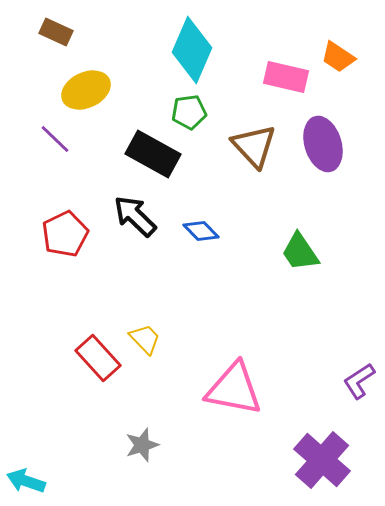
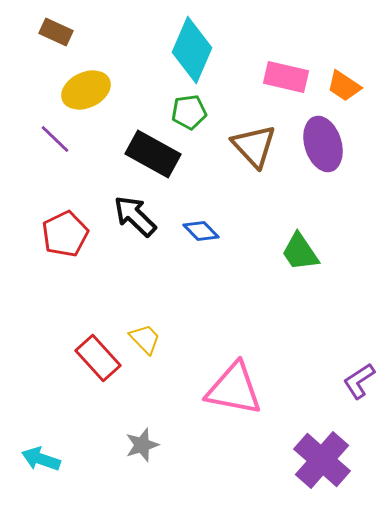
orange trapezoid: moved 6 px right, 29 px down
cyan arrow: moved 15 px right, 22 px up
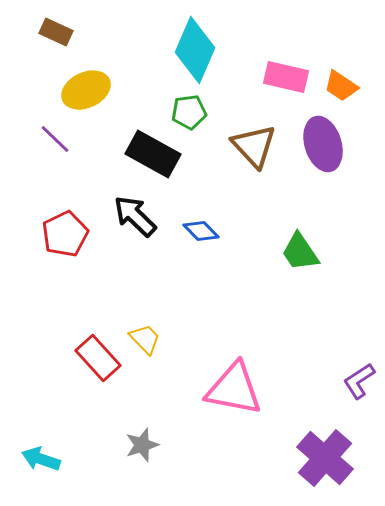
cyan diamond: moved 3 px right
orange trapezoid: moved 3 px left
purple cross: moved 3 px right, 2 px up
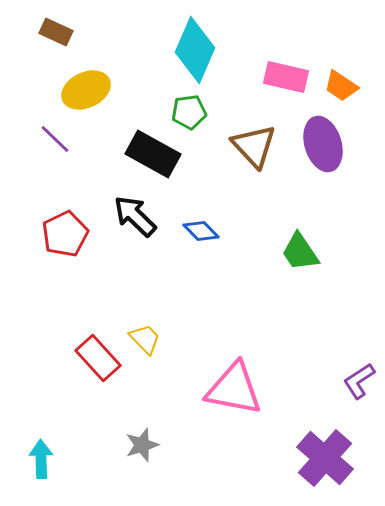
cyan arrow: rotated 69 degrees clockwise
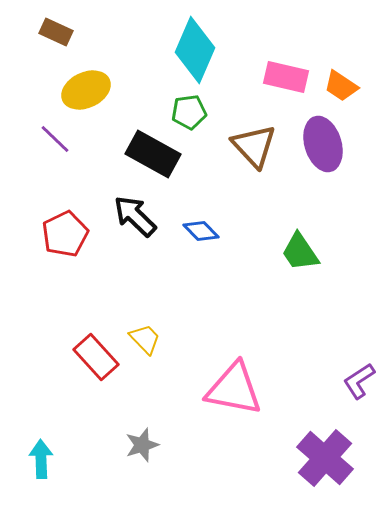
red rectangle: moved 2 px left, 1 px up
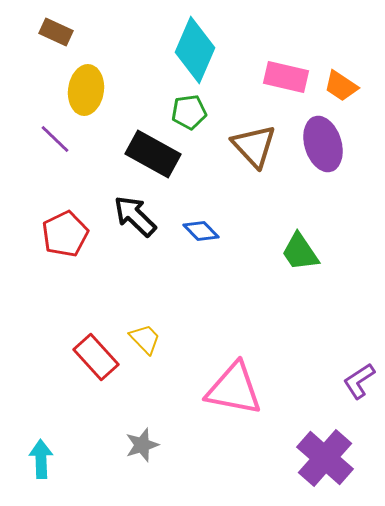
yellow ellipse: rotated 57 degrees counterclockwise
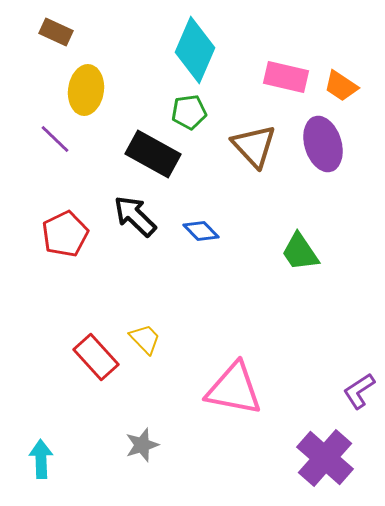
purple L-shape: moved 10 px down
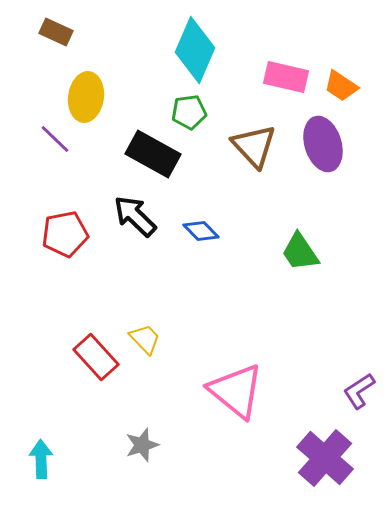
yellow ellipse: moved 7 px down
red pentagon: rotated 15 degrees clockwise
pink triangle: moved 2 px right, 2 px down; rotated 28 degrees clockwise
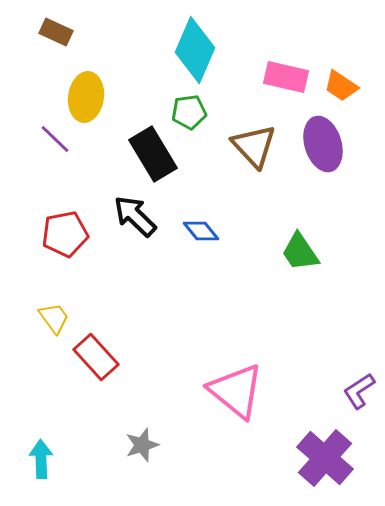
black rectangle: rotated 30 degrees clockwise
blue diamond: rotated 6 degrees clockwise
yellow trapezoid: moved 91 px left, 21 px up; rotated 8 degrees clockwise
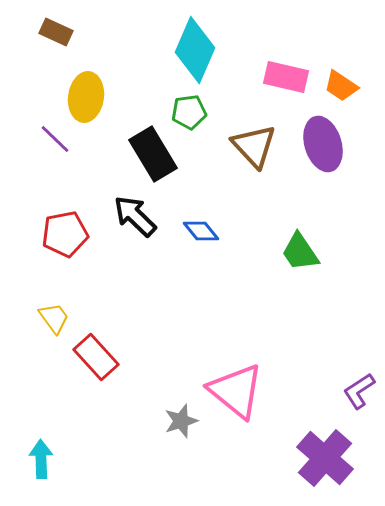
gray star: moved 39 px right, 24 px up
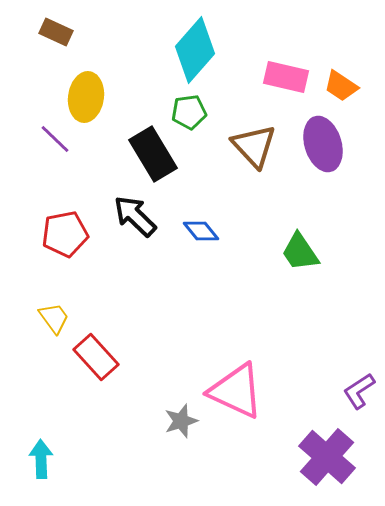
cyan diamond: rotated 18 degrees clockwise
pink triangle: rotated 14 degrees counterclockwise
purple cross: moved 2 px right, 1 px up
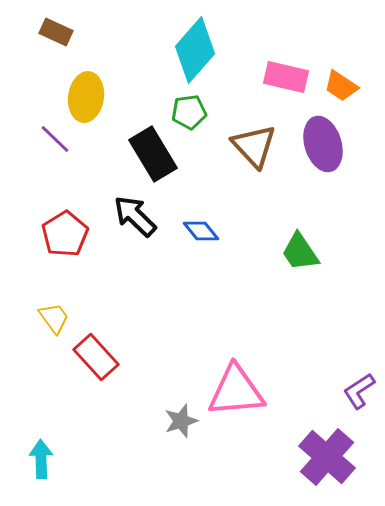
red pentagon: rotated 21 degrees counterclockwise
pink triangle: rotated 30 degrees counterclockwise
